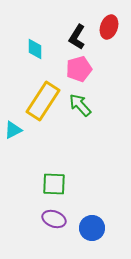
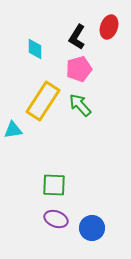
cyan triangle: rotated 18 degrees clockwise
green square: moved 1 px down
purple ellipse: moved 2 px right
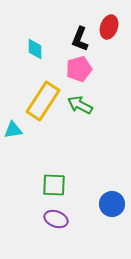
black L-shape: moved 3 px right, 2 px down; rotated 10 degrees counterclockwise
green arrow: rotated 20 degrees counterclockwise
blue circle: moved 20 px right, 24 px up
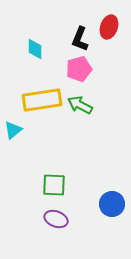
yellow rectangle: moved 1 px left, 1 px up; rotated 48 degrees clockwise
cyan triangle: rotated 30 degrees counterclockwise
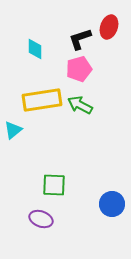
black L-shape: rotated 50 degrees clockwise
purple ellipse: moved 15 px left
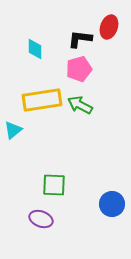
black L-shape: rotated 25 degrees clockwise
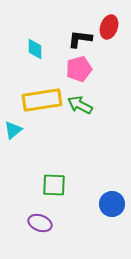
purple ellipse: moved 1 px left, 4 px down
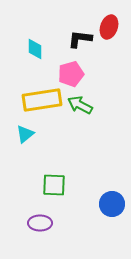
pink pentagon: moved 8 px left, 5 px down
cyan triangle: moved 12 px right, 4 px down
purple ellipse: rotated 20 degrees counterclockwise
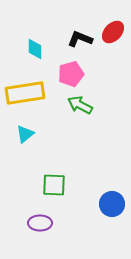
red ellipse: moved 4 px right, 5 px down; rotated 25 degrees clockwise
black L-shape: rotated 15 degrees clockwise
yellow rectangle: moved 17 px left, 7 px up
